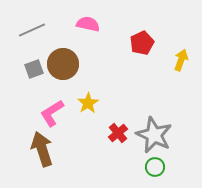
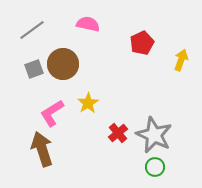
gray line: rotated 12 degrees counterclockwise
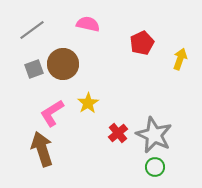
yellow arrow: moved 1 px left, 1 px up
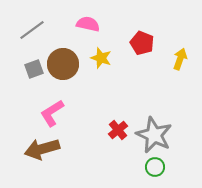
red pentagon: rotated 25 degrees counterclockwise
yellow star: moved 13 px right, 45 px up; rotated 20 degrees counterclockwise
red cross: moved 3 px up
brown arrow: rotated 88 degrees counterclockwise
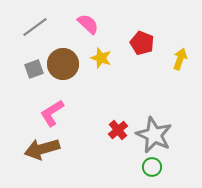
pink semicircle: rotated 30 degrees clockwise
gray line: moved 3 px right, 3 px up
green circle: moved 3 px left
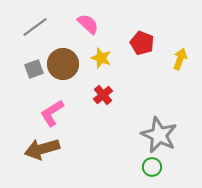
red cross: moved 15 px left, 35 px up
gray star: moved 5 px right
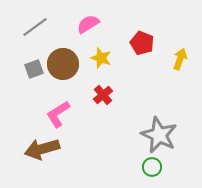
pink semicircle: rotated 75 degrees counterclockwise
pink L-shape: moved 6 px right, 1 px down
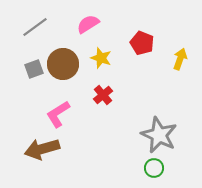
green circle: moved 2 px right, 1 px down
